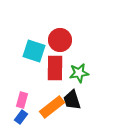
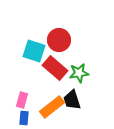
red circle: moved 1 px left
red rectangle: rotated 50 degrees counterclockwise
blue rectangle: moved 3 px right, 1 px down; rotated 32 degrees counterclockwise
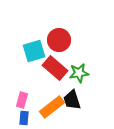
cyan square: rotated 35 degrees counterclockwise
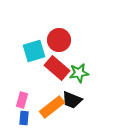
red rectangle: moved 2 px right
black trapezoid: rotated 50 degrees counterclockwise
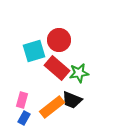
blue rectangle: rotated 24 degrees clockwise
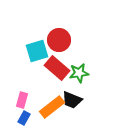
cyan square: moved 3 px right
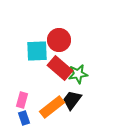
cyan square: rotated 15 degrees clockwise
red rectangle: moved 3 px right
green star: moved 1 px left, 1 px down
black trapezoid: rotated 105 degrees clockwise
blue rectangle: rotated 48 degrees counterclockwise
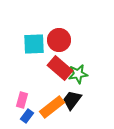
cyan square: moved 3 px left, 7 px up
blue rectangle: moved 3 px right, 2 px up; rotated 56 degrees clockwise
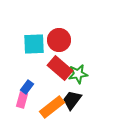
blue rectangle: moved 29 px up
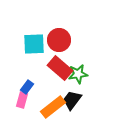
orange rectangle: moved 1 px right
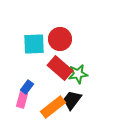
red circle: moved 1 px right, 1 px up
